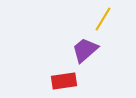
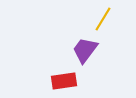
purple trapezoid: rotated 12 degrees counterclockwise
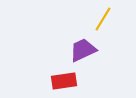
purple trapezoid: moved 2 px left; rotated 28 degrees clockwise
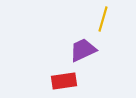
yellow line: rotated 15 degrees counterclockwise
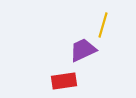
yellow line: moved 6 px down
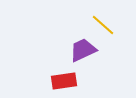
yellow line: rotated 65 degrees counterclockwise
